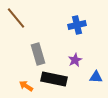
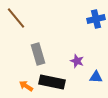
blue cross: moved 19 px right, 6 px up
purple star: moved 2 px right, 1 px down; rotated 24 degrees counterclockwise
black rectangle: moved 2 px left, 3 px down
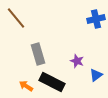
blue triangle: moved 2 px up; rotated 40 degrees counterclockwise
black rectangle: rotated 15 degrees clockwise
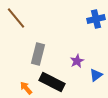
gray rectangle: rotated 30 degrees clockwise
purple star: rotated 24 degrees clockwise
orange arrow: moved 2 px down; rotated 16 degrees clockwise
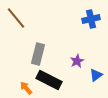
blue cross: moved 5 px left
black rectangle: moved 3 px left, 2 px up
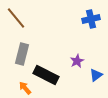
gray rectangle: moved 16 px left
black rectangle: moved 3 px left, 5 px up
orange arrow: moved 1 px left
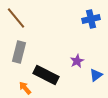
gray rectangle: moved 3 px left, 2 px up
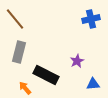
brown line: moved 1 px left, 1 px down
blue triangle: moved 3 px left, 9 px down; rotated 32 degrees clockwise
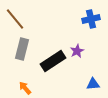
gray rectangle: moved 3 px right, 3 px up
purple star: moved 10 px up
black rectangle: moved 7 px right, 14 px up; rotated 60 degrees counterclockwise
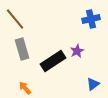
gray rectangle: rotated 30 degrees counterclockwise
blue triangle: rotated 32 degrees counterclockwise
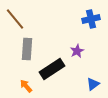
gray rectangle: moved 5 px right; rotated 20 degrees clockwise
black rectangle: moved 1 px left, 8 px down
orange arrow: moved 1 px right, 2 px up
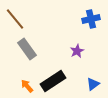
gray rectangle: rotated 40 degrees counterclockwise
black rectangle: moved 1 px right, 12 px down
orange arrow: moved 1 px right
